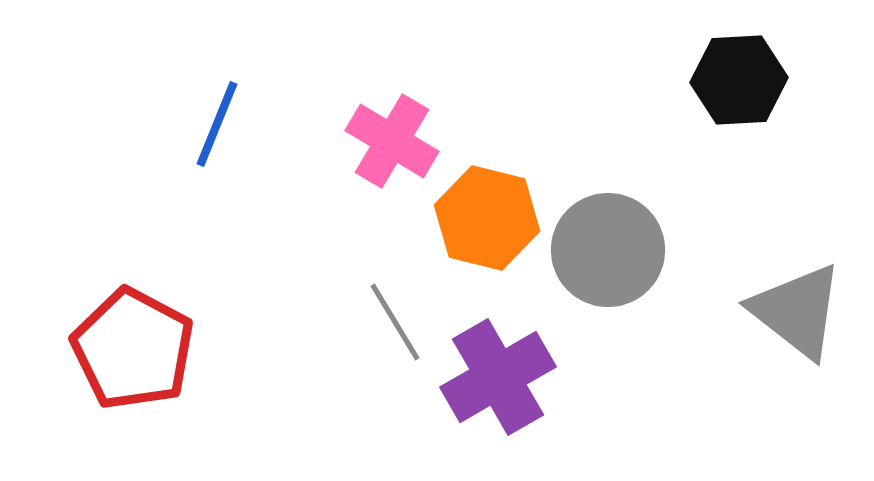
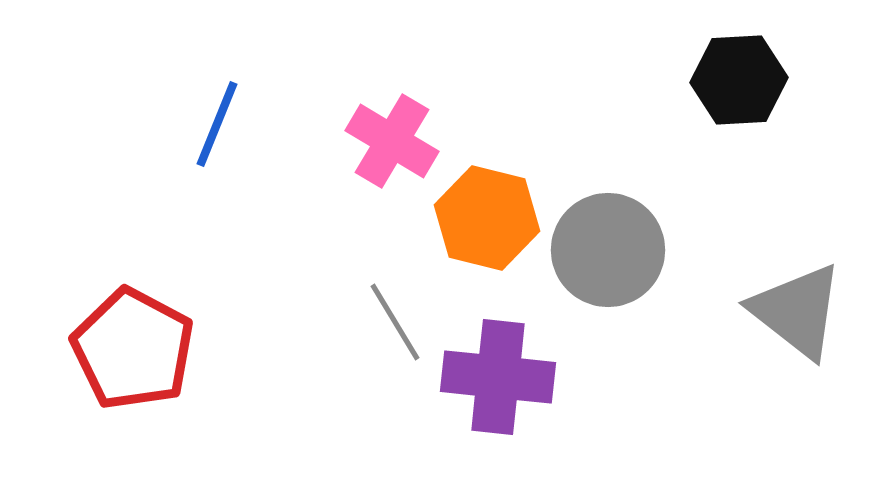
purple cross: rotated 36 degrees clockwise
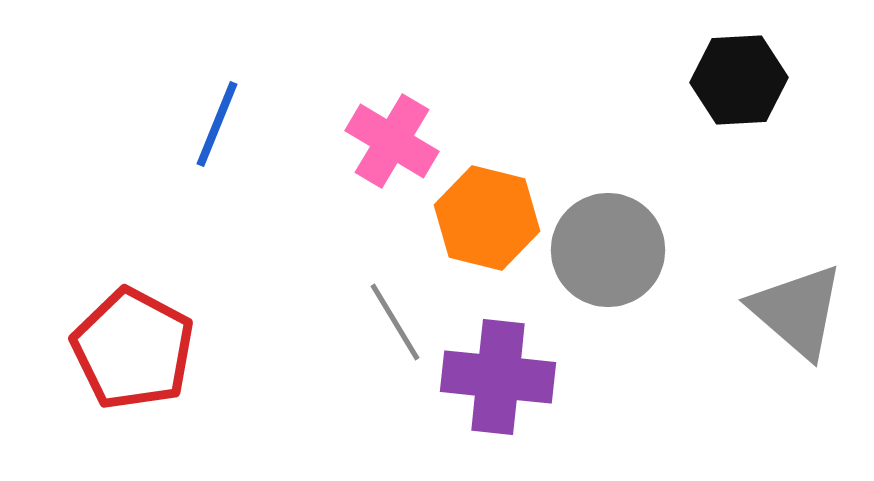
gray triangle: rotated 3 degrees clockwise
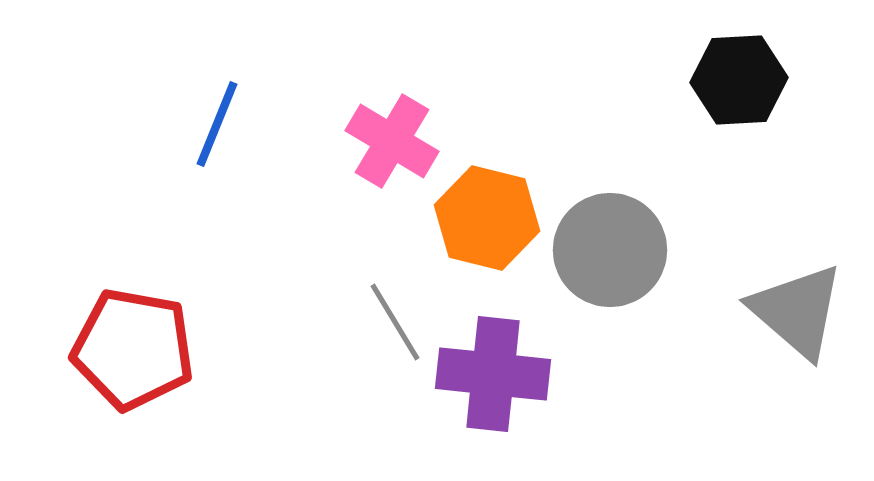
gray circle: moved 2 px right
red pentagon: rotated 18 degrees counterclockwise
purple cross: moved 5 px left, 3 px up
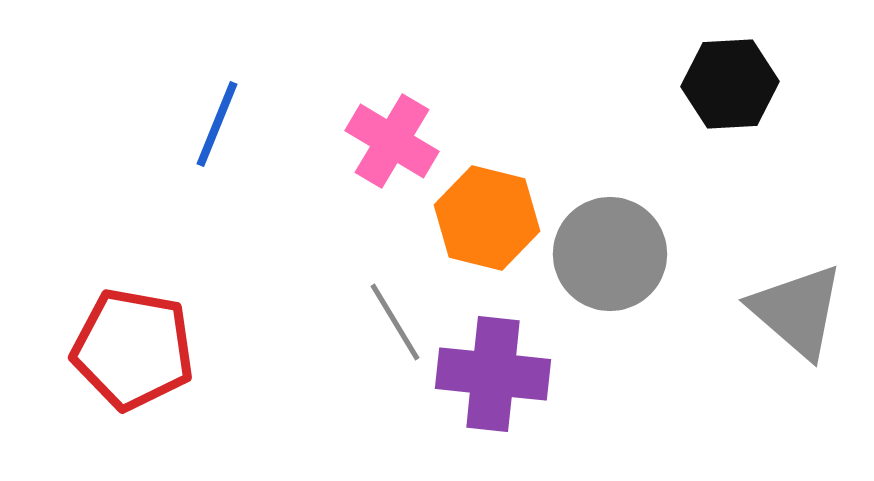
black hexagon: moved 9 px left, 4 px down
gray circle: moved 4 px down
